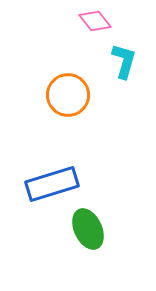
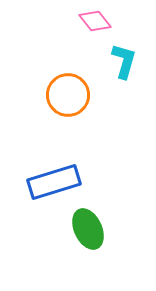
blue rectangle: moved 2 px right, 2 px up
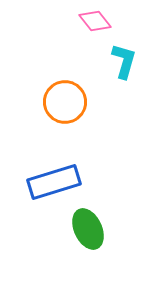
orange circle: moved 3 px left, 7 px down
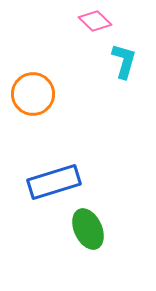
pink diamond: rotated 8 degrees counterclockwise
orange circle: moved 32 px left, 8 px up
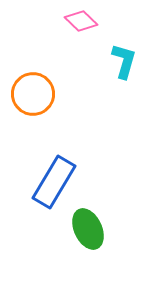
pink diamond: moved 14 px left
blue rectangle: rotated 42 degrees counterclockwise
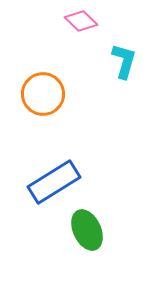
orange circle: moved 10 px right
blue rectangle: rotated 27 degrees clockwise
green ellipse: moved 1 px left, 1 px down
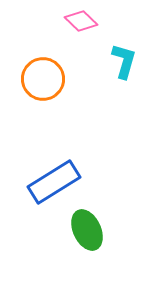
orange circle: moved 15 px up
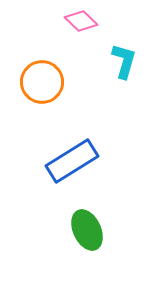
orange circle: moved 1 px left, 3 px down
blue rectangle: moved 18 px right, 21 px up
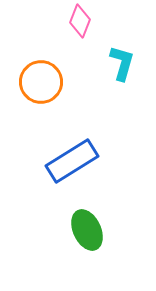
pink diamond: moved 1 px left; rotated 68 degrees clockwise
cyan L-shape: moved 2 px left, 2 px down
orange circle: moved 1 px left
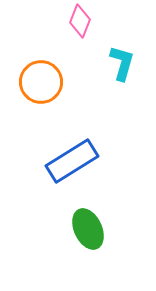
green ellipse: moved 1 px right, 1 px up
